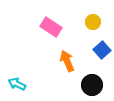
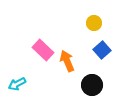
yellow circle: moved 1 px right, 1 px down
pink rectangle: moved 8 px left, 23 px down; rotated 10 degrees clockwise
cyan arrow: rotated 54 degrees counterclockwise
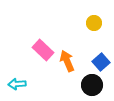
blue square: moved 1 px left, 12 px down
cyan arrow: rotated 24 degrees clockwise
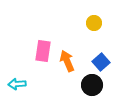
pink rectangle: moved 1 px down; rotated 55 degrees clockwise
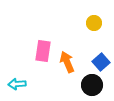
orange arrow: moved 1 px down
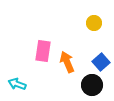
cyan arrow: rotated 24 degrees clockwise
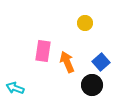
yellow circle: moved 9 px left
cyan arrow: moved 2 px left, 4 px down
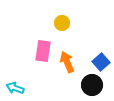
yellow circle: moved 23 px left
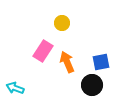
pink rectangle: rotated 25 degrees clockwise
blue square: rotated 30 degrees clockwise
